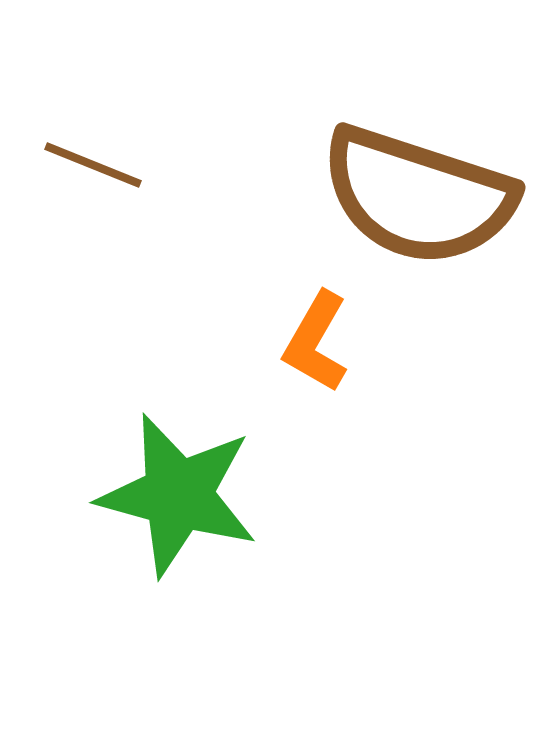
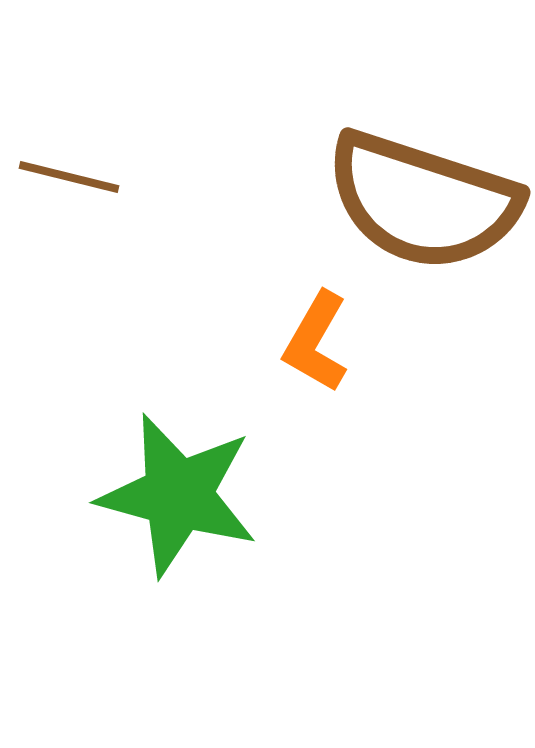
brown line: moved 24 px left, 12 px down; rotated 8 degrees counterclockwise
brown semicircle: moved 5 px right, 5 px down
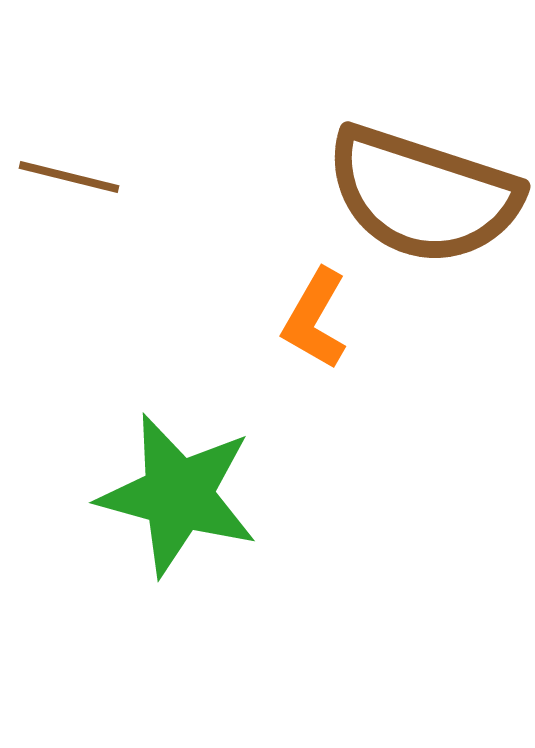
brown semicircle: moved 6 px up
orange L-shape: moved 1 px left, 23 px up
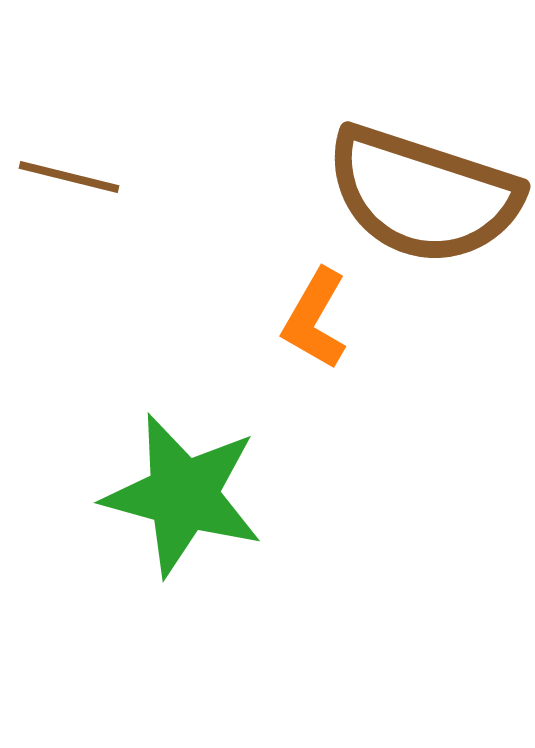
green star: moved 5 px right
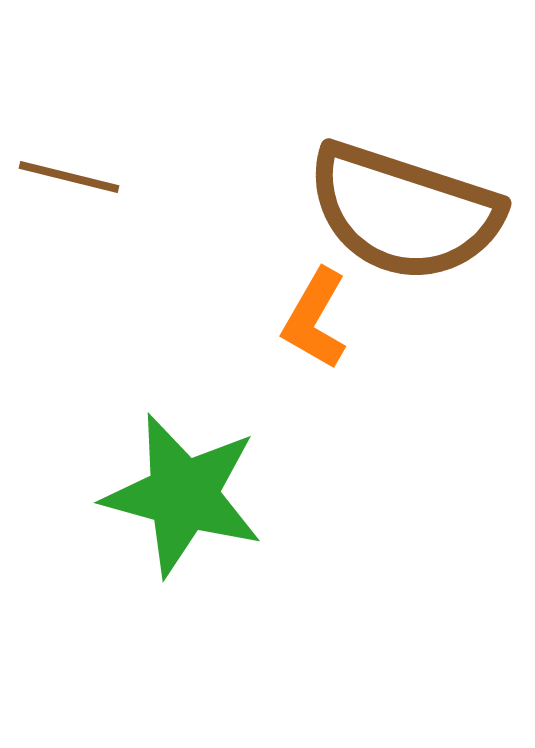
brown semicircle: moved 19 px left, 17 px down
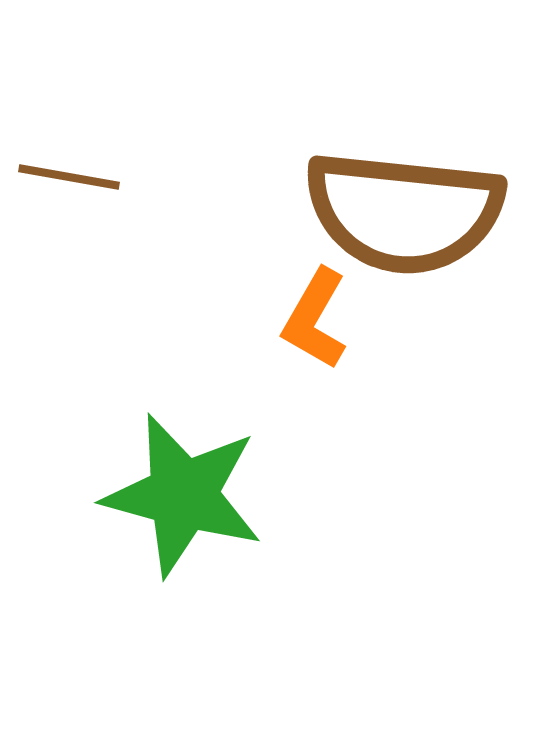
brown line: rotated 4 degrees counterclockwise
brown semicircle: rotated 12 degrees counterclockwise
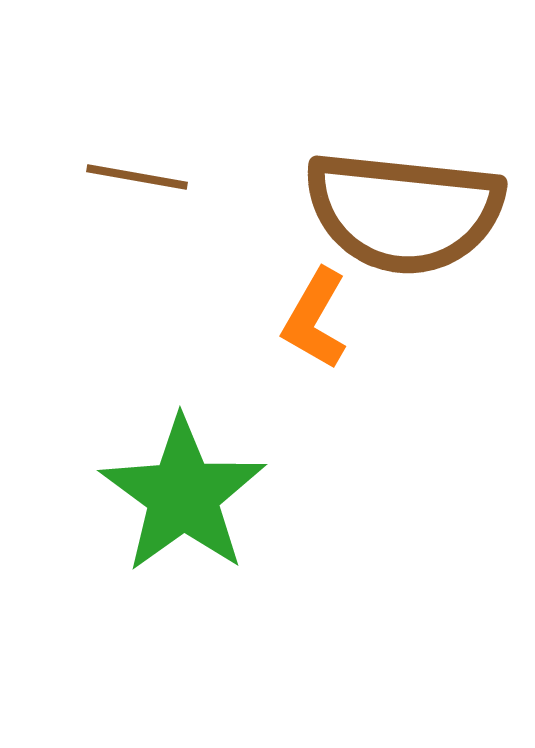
brown line: moved 68 px right
green star: rotated 21 degrees clockwise
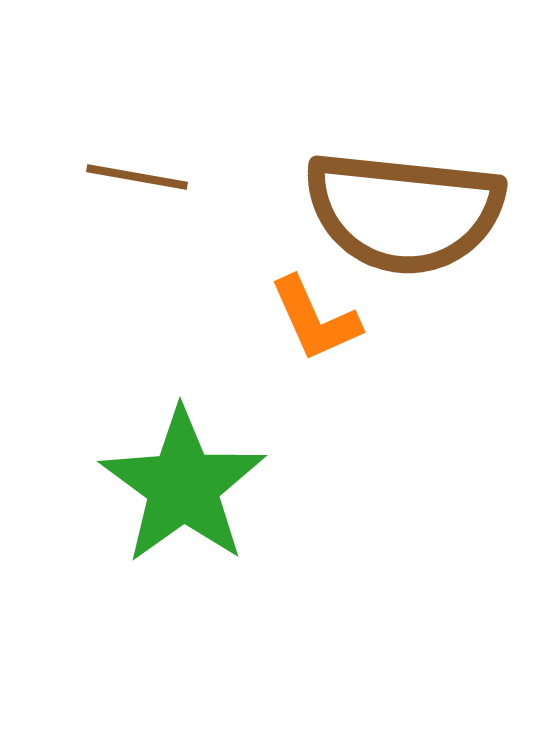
orange L-shape: rotated 54 degrees counterclockwise
green star: moved 9 px up
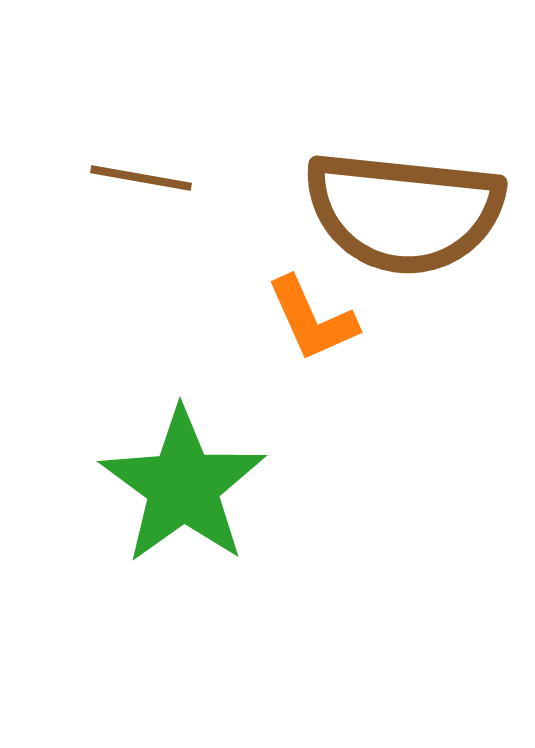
brown line: moved 4 px right, 1 px down
orange L-shape: moved 3 px left
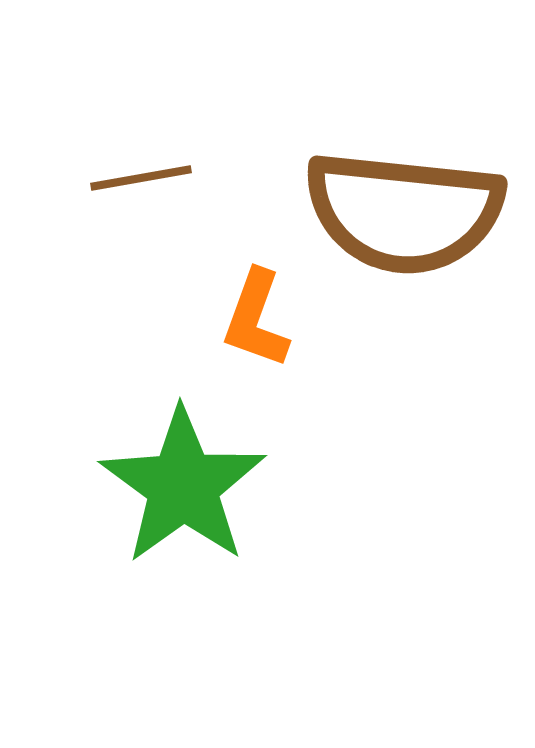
brown line: rotated 20 degrees counterclockwise
orange L-shape: moved 56 px left; rotated 44 degrees clockwise
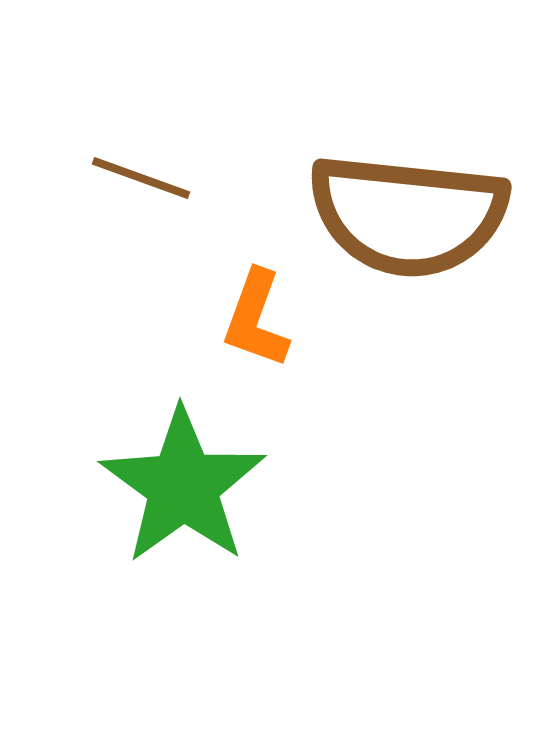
brown line: rotated 30 degrees clockwise
brown semicircle: moved 4 px right, 3 px down
